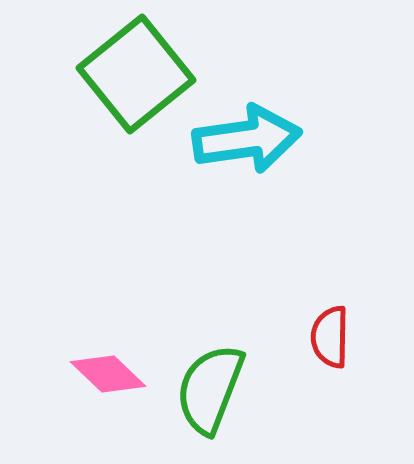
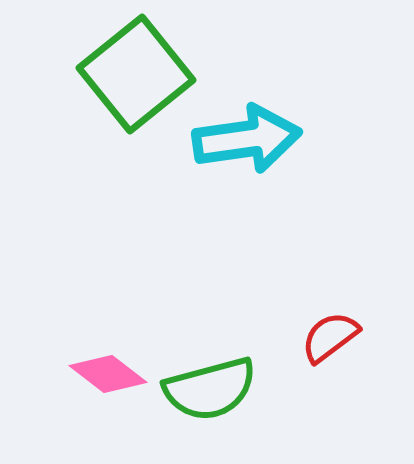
red semicircle: rotated 52 degrees clockwise
pink diamond: rotated 6 degrees counterclockwise
green semicircle: rotated 126 degrees counterclockwise
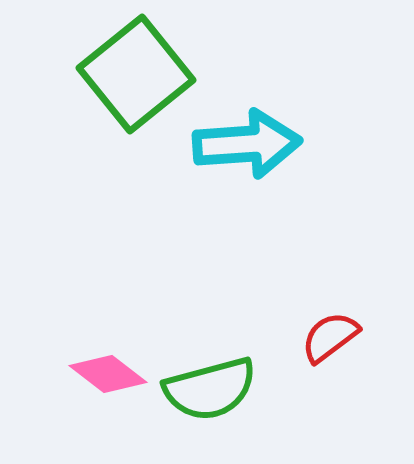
cyan arrow: moved 5 px down; rotated 4 degrees clockwise
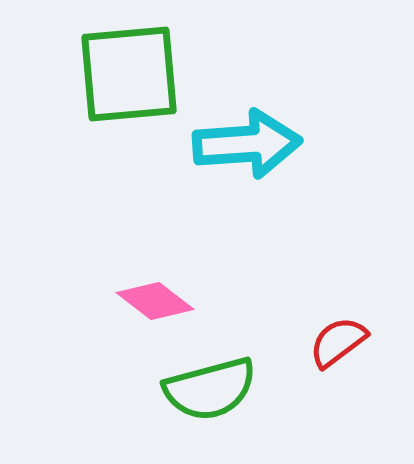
green square: moved 7 px left; rotated 34 degrees clockwise
red semicircle: moved 8 px right, 5 px down
pink diamond: moved 47 px right, 73 px up
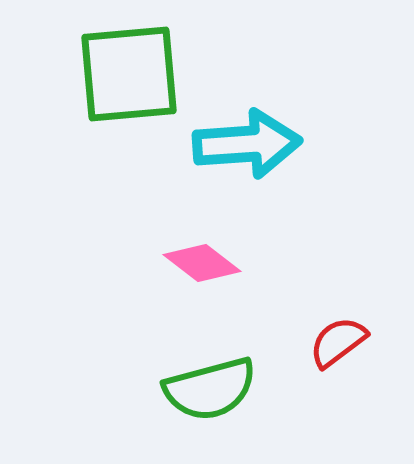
pink diamond: moved 47 px right, 38 px up
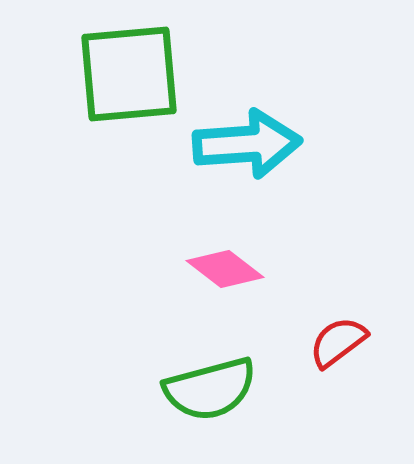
pink diamond: moved 23 px right, 6 px down
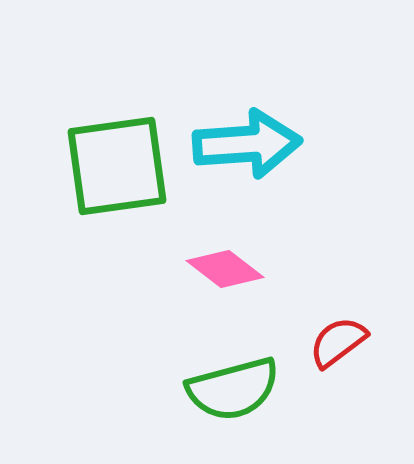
green square: moved 12 px left, 92 px down; rotated 3 degrees counterclockwise
green semicircle: moved 23 px right
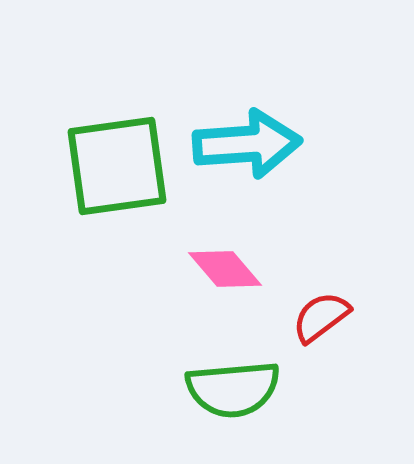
pink diamond: rotated 12 degrees clockwise
red semicircle: moved 17 px left, 25 px up
green semicircle: rotated 10 degrees clockwise
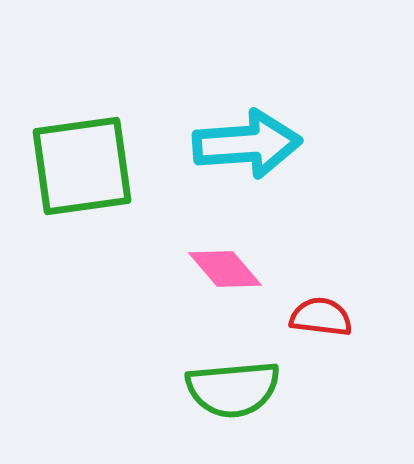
green square: moved 35 px left
red semicircle: rotated 44 degrees clockwise
